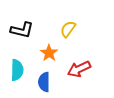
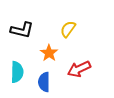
cyan semicircle: moved 2 px down
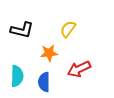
orange star: rotated 30 degrees clockwise
cyan semicircle: moved 4 px down
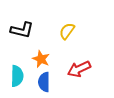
yellow semicircle: moved 1 px left, 2 px down
orange star: moved 8 px left, 6 px down; rotated 30 degrees clockwise
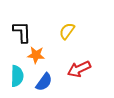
black L-shape: moved 2 px down; rotated 105 degrees counterclockwise
orange star: moved 5 px left, 4 px up; rotated 18 degrees counterclockwise
blue semicircle: rotated 144 degrees counterclockwise
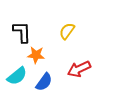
cyan semicircle: rotated 50 degrees clockwise
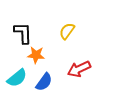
black L-shape: moved 1 px right, 1 px down
cyan semicircle: moved 2 px down
